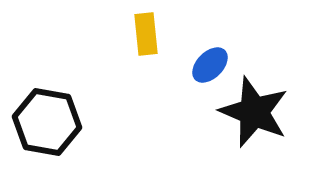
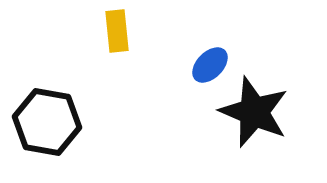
yellow rectangle: moved 29 px left, 3 px up
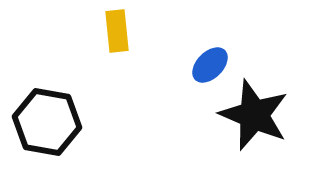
black star: moved 3 px down
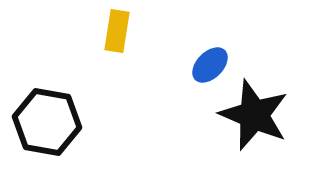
yellow rectangle: rotated 15 degrees clockwise
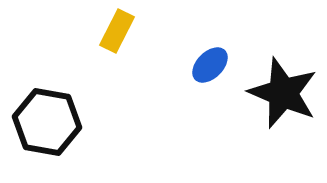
yellow rectangle: rotated 18 degrees clockwise
black star: moved 29 px right, 22 px up
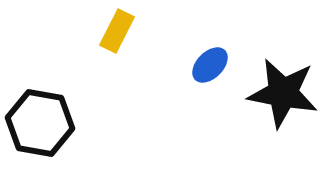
black star: rotated 12 degrees counterclockwise
black hexagon: moved 7 px left, 1 px down
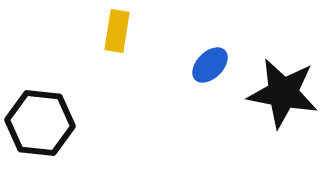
yellow rectangle: rotated 18 degrees counterclockwise
black hexagon: rotated 4 degrees counterclockwise
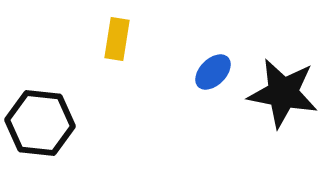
yellow rectangle: moved 8 px down
blue ellipse: moved 3 px right, 7 px down
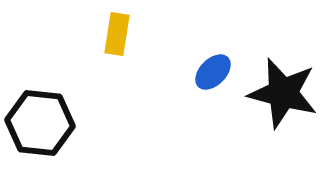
yellow rectangle: moved 5 px up
black star: rotated 4 degrees clockwise
